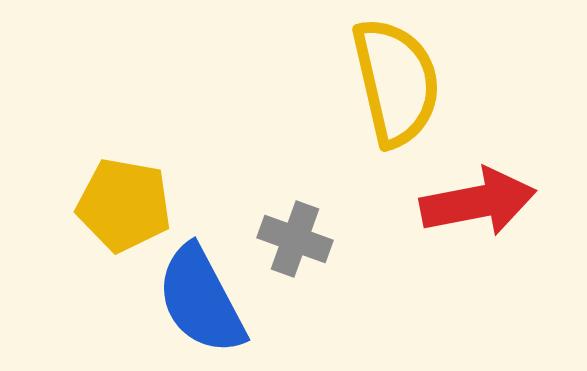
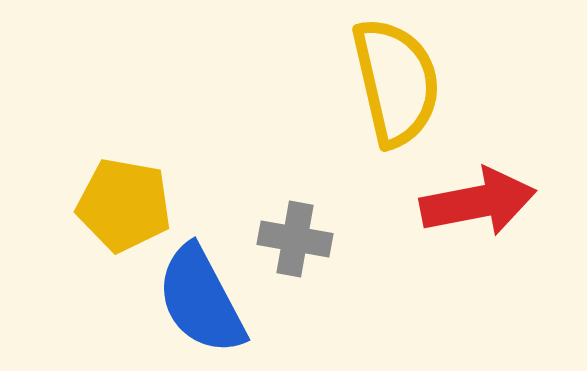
gray cross: rotated 10 degrees counterclockwise
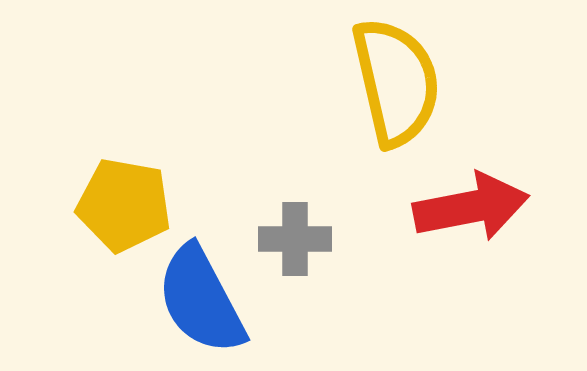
red arrow: moved 7 px left, 5 px down
gray cross: rotated 10 degrees counterclockwise
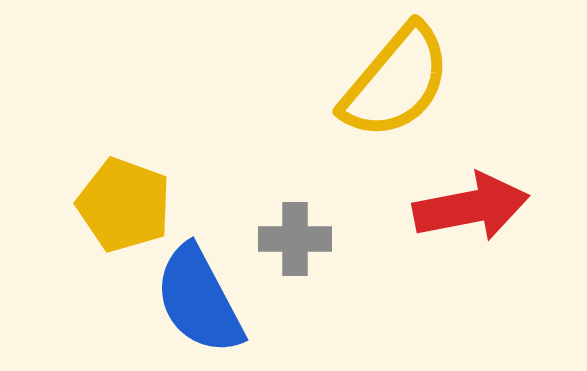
yellow semicircle: rotated 53 degrees clockwise
yellow pentagon: rotated 10 degrees clockwise
blue semicircle: moved 2 px left
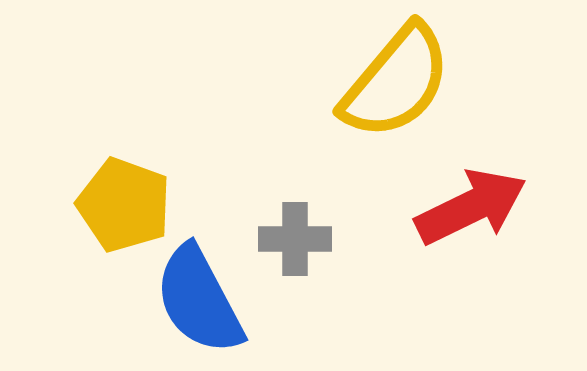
red arrow: rotated 15 degrees counterclockwise
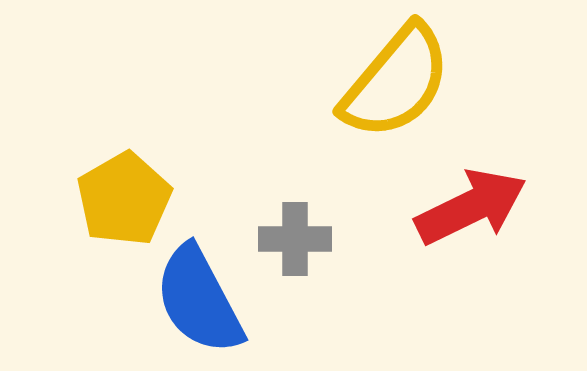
yellow pentagon: moved 6 px up; rotated 22 degrees clockwise
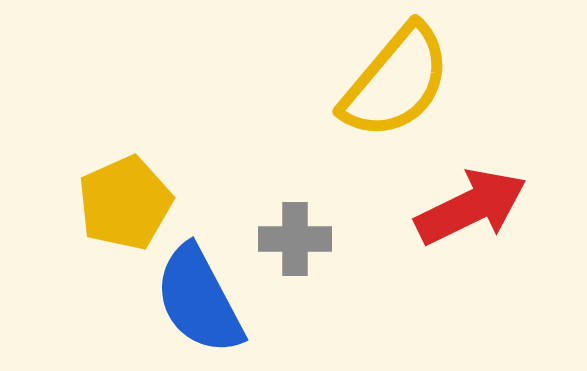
yellow pentagon: moved 1 px right, 4 px down; rotated 6 degrees clockwise
